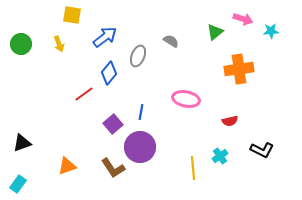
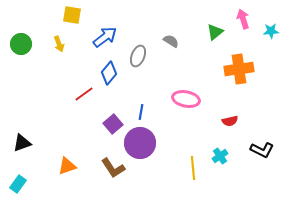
pink arrow: rotated 126 degrees counterclockwise
purple circle: moved 4 px up
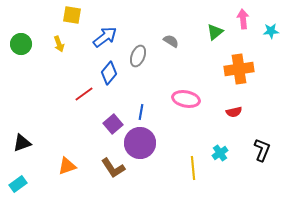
pink arrow: rotated 12 degrees clockwise
red semicircle: moved 4 px right, 9 px up
black L-shape: rotated 95 degrees counterclockwise
cyan cross: moved 3 px up
cyan rectangle: rotated 18 degrees clockwise
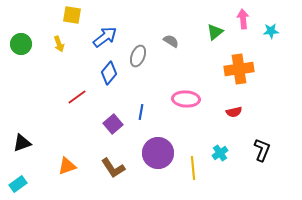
red line: moved 7 px left, 3 px down
pink ellipse: rotated 8 degrees counterclockwise
purple circle: moved 18 px right, 10 px down
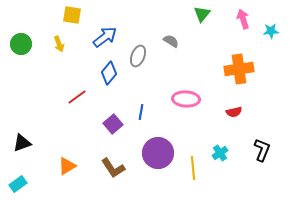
pink arrow: rotated 12 degrees counterclockwise
green triangle: moved 13 px left, 18 px up; rotated 12 degrees counterclockwise
orange triangle: rotated 12 degrees counterclockwise
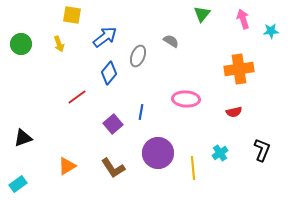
black triangle: moved 1 px right, 5 px up
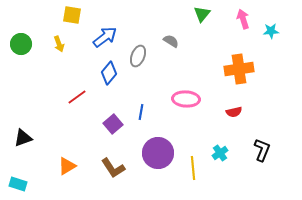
cyan rectangle: rotated 54 degrees clockwise
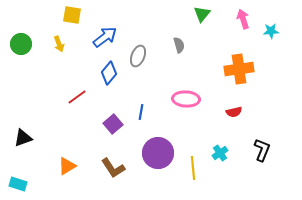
gray semicircle: moved 8 px right, 4 px down; rotated 42 degrees clockwise
